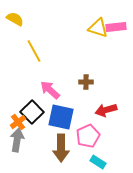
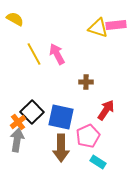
pink rectangle: moved 2 px up
yellow line: moved 3 px down
pink arrow: moved 7 px right, 36 px up; rotated 20 degrees clockwise
red arrow: rotated 140 degrees clockwise
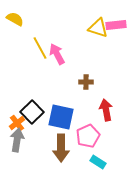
yellow line: moved 6 px right, 6 px up
red arrow: rotated 45 degrees counterclockwise
orange cross: moved 1 px left, 1 px down
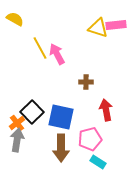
pink pentagon: moved 2 px right, 3 px down; rotated 10 degrees clockwise
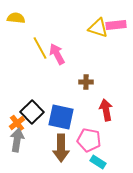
yellow semicircle: moved 1 px right, 1 px up; rotated 24 degrees counterclockwise
pink pentagon: moved 1 px left, 1 px down; rotated 25 degrees clockwise
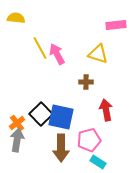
yellow triangle: moved 26 px down
black square: moved 9 px right, 2 px down
pink pentagon: rotated 25 degrees counterclockwise
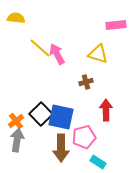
yellow line: rotated 20 degrees counterclockwise
brown cross: rotated 16 degrees counterclockwise
red arrow: rotated 10 degrees clockwise
orange cross: moved 1 px left, 2 px up
pink pentagon: moved 5 px left, 3 px up
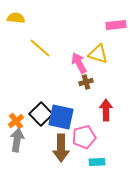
pink arrow: moved 22 px right, 9 px down
cyan rectangle: moved 1 px left; rotated 35 degrees counterclockwise
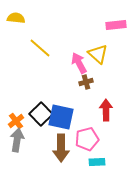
yellow triangle: rotated 25 degrees clockwise
pink pentagon: moved 3 px right, 2 px down
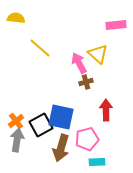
black square: moved 11 px down; rotated 15 degrees clockwise
brown arrow: rotated 16 degrees clockwise
